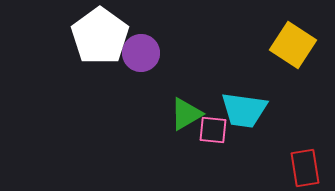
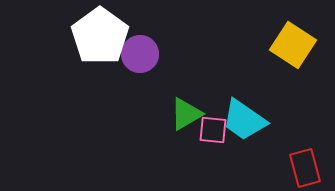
purple circle: moved 1 px left, 1 px down
cyan trapezoid: moved 10 px down; rotated 27 degrees clockwise
red rectangle: rotated 6 degrees counterclockwise
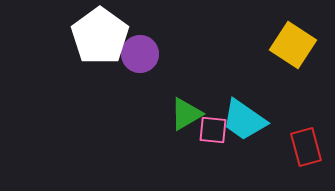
red rectangle: moved 1 px right, 21 px up
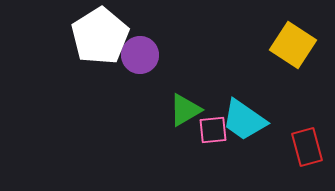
white pentagon: rotated 4 degrees clockwise
purple circle: moved 1 px down
green triangle: moved 1 px left, 4 px up
pink square: rotated 12 degrees counterclockwise
red rectangle: moved 1 px right
